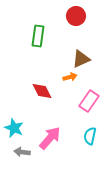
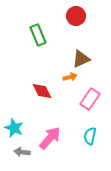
green rectangle: moved 1 px up; rotated 30 degrees counterclockwise
pink rectangle: moved 1 px right, 2 px up
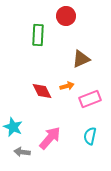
red circle: moved 10 px left
green rectangle: rotated 25 degrees clockwise
orange arrow: moved 3 px left, 9 px down
pink rectangle: rotated 35 degrees clockwise
cyan star: moved 1 px left, 1 px up
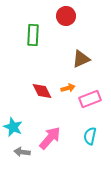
green rectangle: moved 5 px left
orange arrow: moved 1 px right, 2 px down
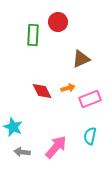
red circle: moved 8 px left, 6 px down
pink arrow: moved 6 px right, 9 px down
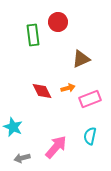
green rectangle: rotated 10 degrees counterclockwise
gray arrow: moved 6 px down; rotated 21 degrees counterclockwise
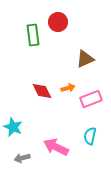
brown triangle: moved 4 px right
pink rectangle: moved 1 px right
pink arrow: rotated 105 degrees counterclockwise
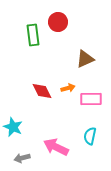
pink rectangle: rotated 20 degrees clockwise
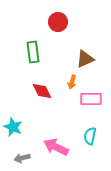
green rectangle: moved 17 px down
orange arrow: moved 4 px right, 6 px up; rotated 120 degrees clockwise
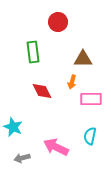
brown triangle: moved 2 px left; rotated 24 degrees clockwise
